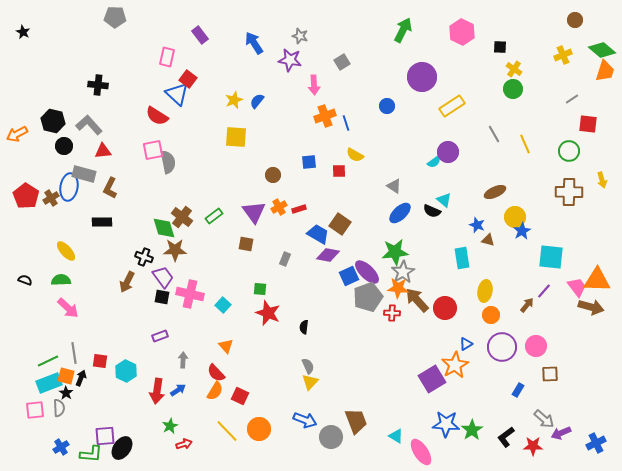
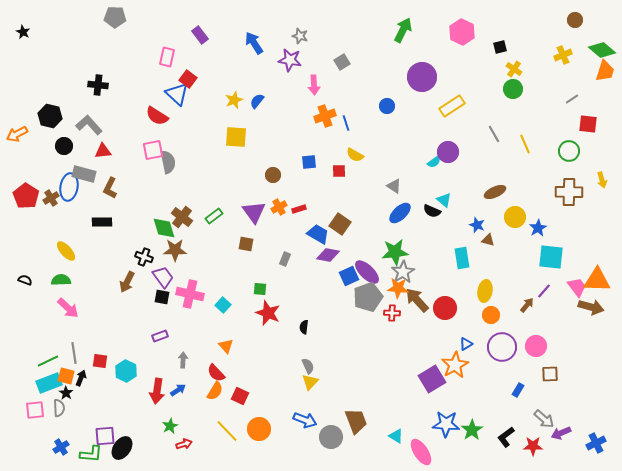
black square at (500, 47): rotated 16 degrees counterclockwise
black hexagon at (53, 121): moved 3 px left, 5 px up
blue star at (522, 231): moved 16 px right, 3 px up
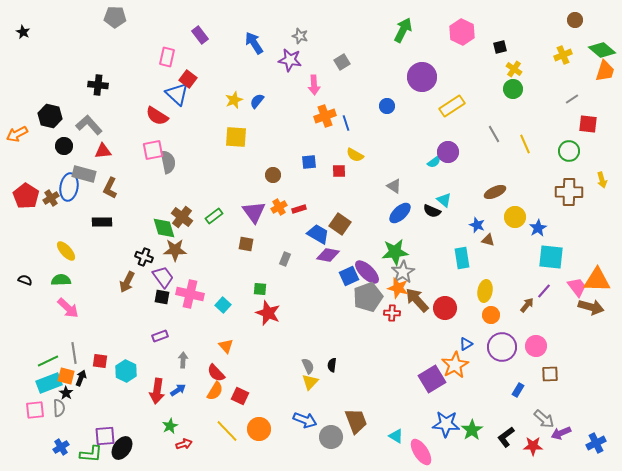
orange star at (398, 288): rotated 10 degrees clockwise
black semicircle at (304, 327): moved 28 px right, 38 px down
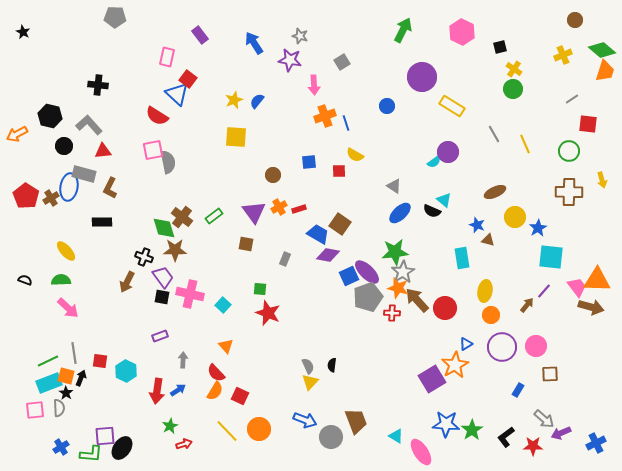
yellow rectangle at (452, 106): rotated 65 degrees clockwise
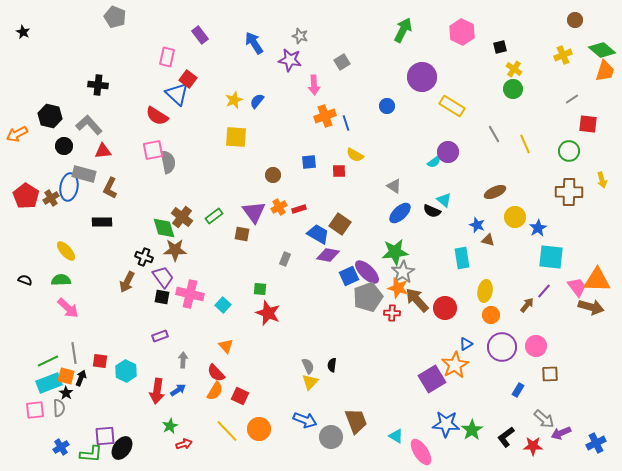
gray pentagon at (115, 17): rotated 20 degrees clockwise
brown square at (246, 244): moved 4 px left, 10 px up
